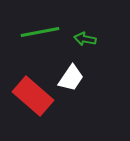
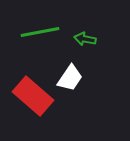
white trapezoid: moved 1 px left
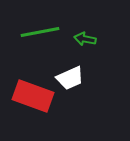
white trapezoid: rotated 32 degrees clockwise
red rectangle: rotated 21 degrees counterclockwise
